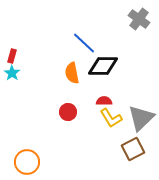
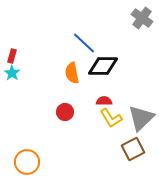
gray cross: moved 3 px right, 1 px up
red circle: moved 3 px left
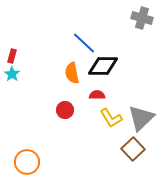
gray cross: rotated 20 degrees counterclockwise
cyan star: moved 1 px down
red semicircle: moved 7 px left, 6 px up
red circle: moved 2 px up
brown square: rotated 15 degrees counterclockwise
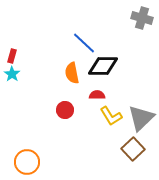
yellow L-shape: moved 2 px up
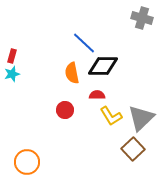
cyan star: rotated 21 degrees clockwise
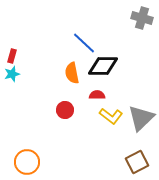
yellow L-shape: rotated 20 degrees counterclockwise
brown square: moved 4 px right, 13 px down; rotated 15 degrees clockwise
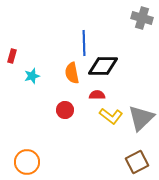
blue line: rotated 45 degrees clockwise
cyan star: moved 20 px right, 2 px down
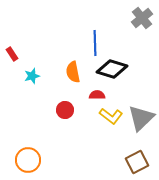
gray cross: rotated 35 degrees clockwise
blue line: moved 11 px right
red rectangle: moved 2 px up; rotated 48 degrees counterclockwise
black diamond: moved 9 px right, 3 px down; rotated 16 degrees clockwise
orange semicircle: moved 1 px right, 1 px up
orange circle: moved 1 px right, 2 px up
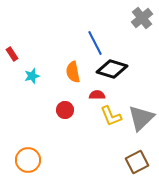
blue line: rotated 25 degrees counterclockwise
yellow L-shape: rotated 30 degrees clockwise
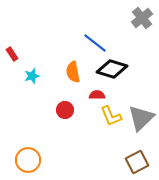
blue line: rotated 25 degrees counterclockwise
